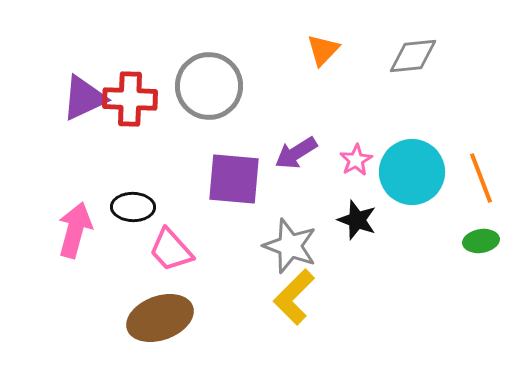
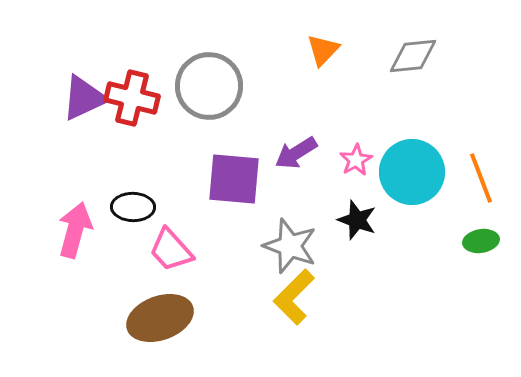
red cross: moved 2 px right, 1 px up; rotated 12 degrees clockwise
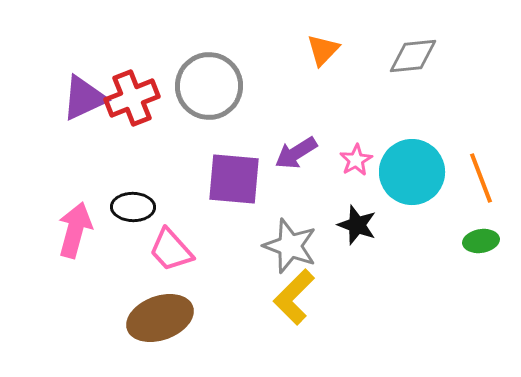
red cross: rotated 36 degrees counterclockwise
black star: moved 5 px down
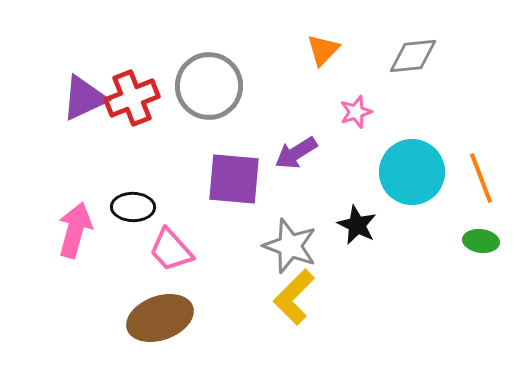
pink star: moved 48 px up; rotated 12 degrees clockwise
black star: rotated 6 degrees clockwise
green ellipse: rotated 16 degrees clockwise
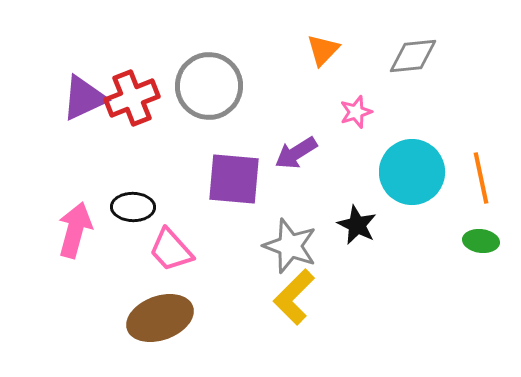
orange line: rotated 9 degrees clockwise
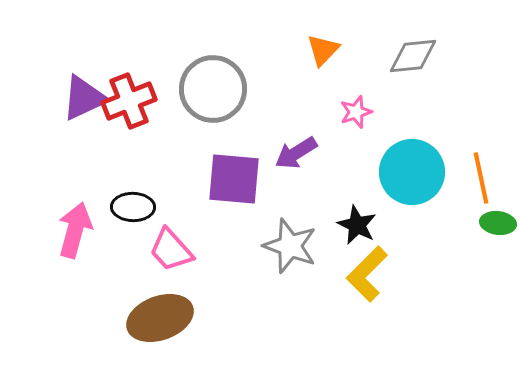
gray circle: moved 4 px right, 3 px down
red cross: moved 3 px left, 3 px down
green ellipse: moved 17 px right, 18 px up
yellow L-shape: moved 73 px right, 23 px up
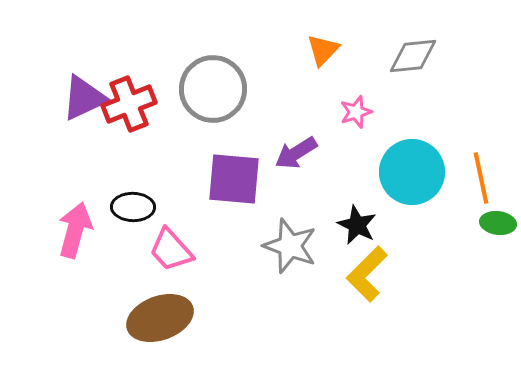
red cross: moved 3 px down
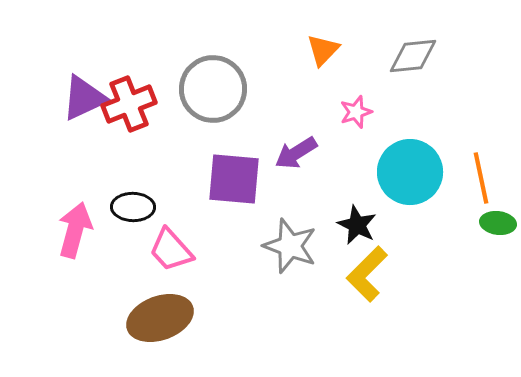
cyan circle: moved 2 px left
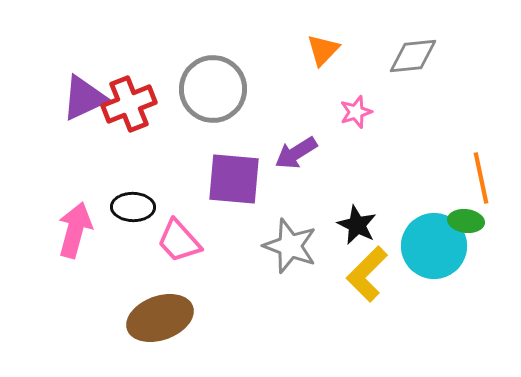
cyan circle: moved 24 px right, 74 px down
green ellipse: moved 32 px left, 2 px up
pink trapezoid: moved 8 px right, 9 px up
